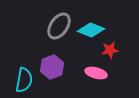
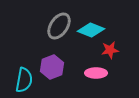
pink ellipse: rotated 15 degrees counterclockwise
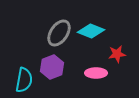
gray ellipse: moved 7 px down
cyan diamond: moved 1 px down
red star: moved 7 px right, 4 px down
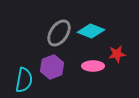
pink ellipse: moved 3 px left, 7 px up
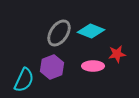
cyan semicircle: rotated 15 degrees clockwise
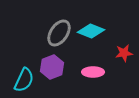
red star: moved 7 px right, 1 px up
pink ellipse: moved 6 px down
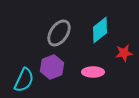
cyan diamond: moved 9 px right, 1 px up; rotated 60 degrees counterclockwise
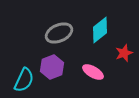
gray ellipse: rotated 32 degrees clockwise
red star: rotated 12 degrees counterclockwise
pink ellipse: rotated 30 degrees clockwise
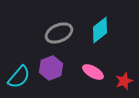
red star: moved 28 px down
purple hexagon: moved 1 px left, 1 px down
cyan semicircle: moved 5 px left, 3 px up; rotated 15 degrees clockwise
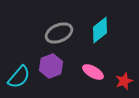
purple hexagon: moved 2 px up
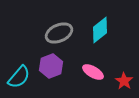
red star: rotated 18 degrees counterclockwise
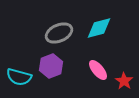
cyan diamond: moved 1 px left, 2 px up; rotated 24 degrees clockwise
pink ellipse: moved 5 px right, 2 px up; rotated 20 degrees clockwise
cyan semicircle: rotated 65 degrees clockwise
